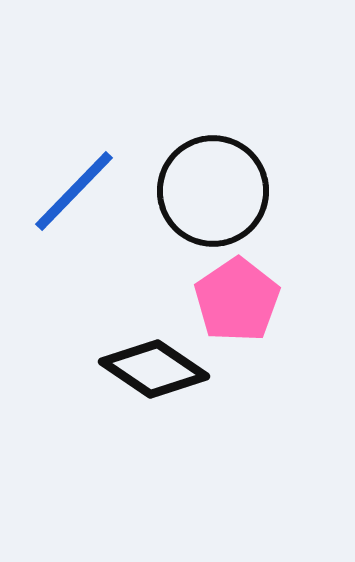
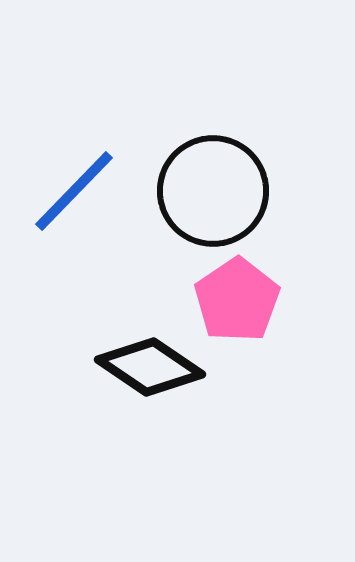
black diamond: moved 4 px left, 2 px up
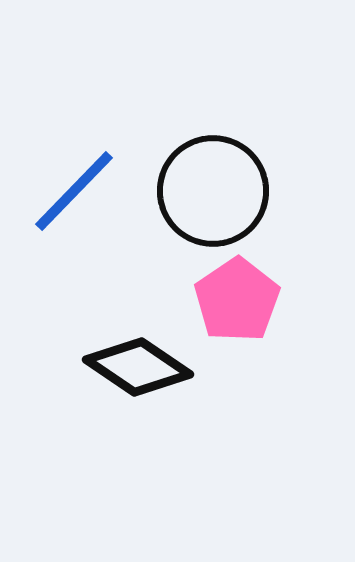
black diamond: moved 12 px left
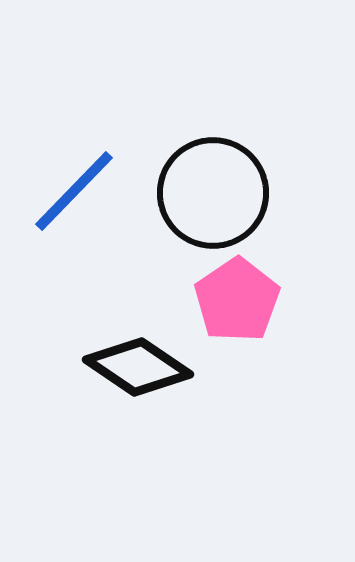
black circle: moved 2 px down
